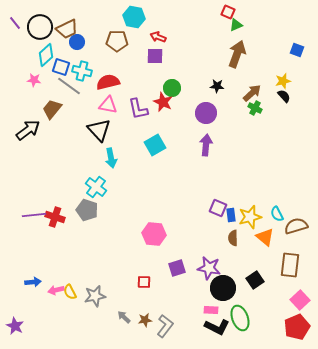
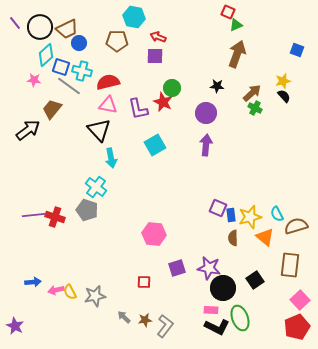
blue circle at (77, 42): moved 2 px right, 1 px down
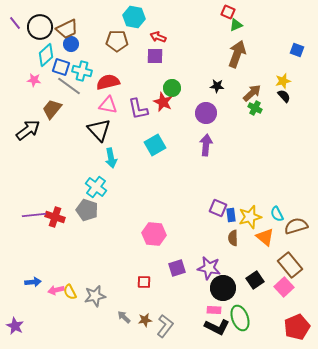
blue circle at (79, 43): moved 8 px left, 1 px down
brown rectangle at (290, 265): rotated 45 degrees counterclockwise
pink square at (300, 300): moved 16 px left, 13 px up
pink rectangle at (211, 310): moved 3 px right
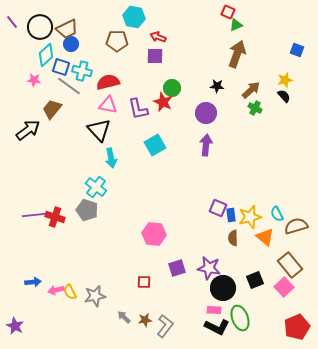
purple line at (15, 23): moved 3 px left, 1 px up
yellow star at (283, 81): moved 2 px right, 1 px up
brown arrow at (252, 93): moved 1 px left, 3 px up
black square at (255, 280): rotated 12 degrees clockwise
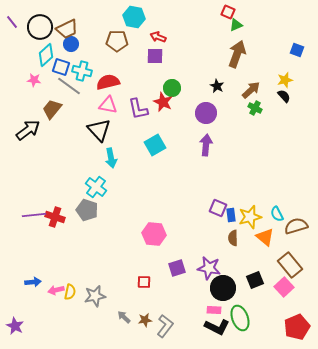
black star at (217, 86): rotated 24 degrees clockwise
yellow semicircle at (70, 292): rotated 140 degrees counterclockwise
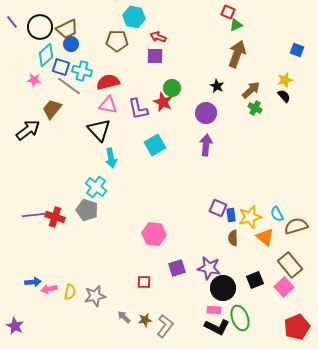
pink arrow at (56, 290): moved 7 px left, 1 px up
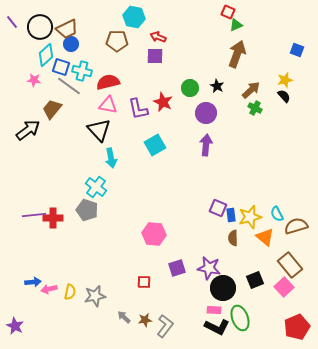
green circle at (172, 88): moved 18 px right
red cross at (55, 217): moved 2 px left, 1 px down; rotated 18 degrees counterclockwise
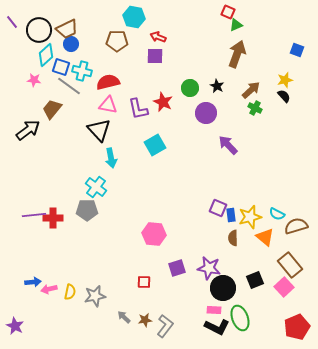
black circle at (40, 27): moved 1 px left, 3 px down
purple arrow at (206, 145): moved 22 px right; rotated 50 degrees counterclockwise
gray pentagon at (87, 210): rotated 20 degrees counterclockwise
cyan semicircle at (277, 214): rotated 35 degrees counterclockwise
